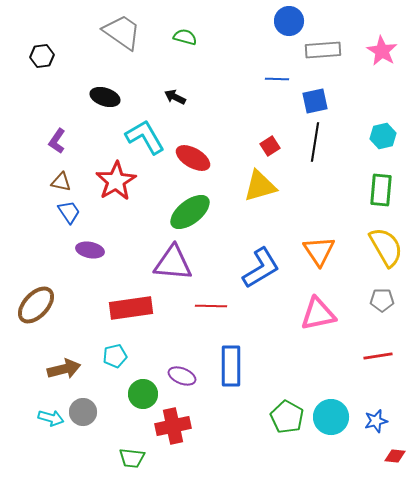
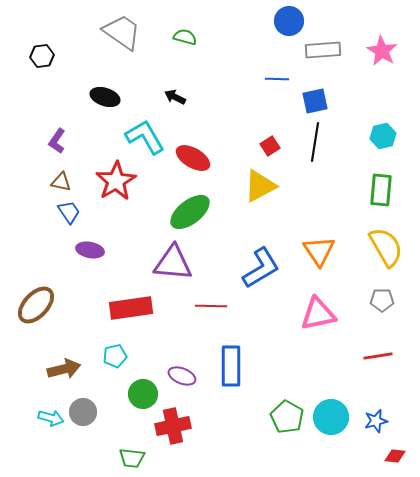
yellow triangle at (260, 186): rotated 12 degrees counterclockwise
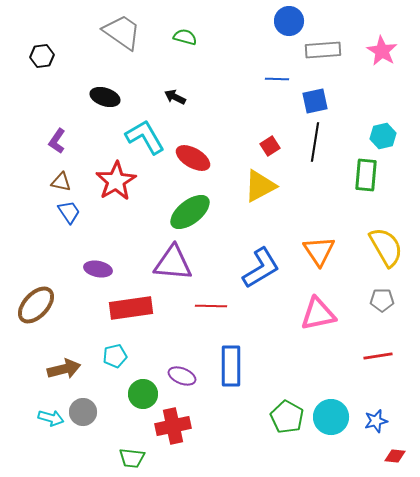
green rectangle at (381, 190): moved 15 px left, 15 px up
purple ellipse at (90, 250): moved 8 px right, 19 px down
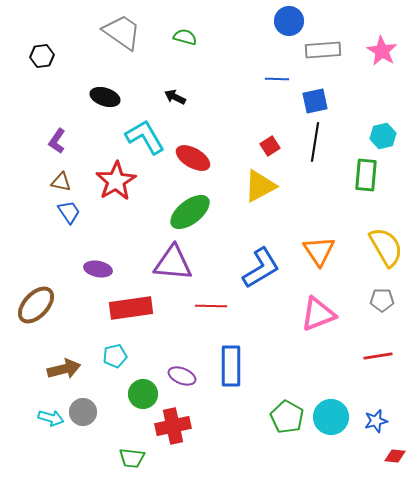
pink triangle at (318, 314): rotated 9 degrees counterclockwise
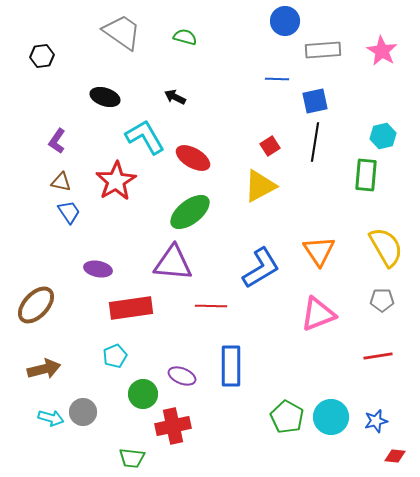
blue circle at (289, 21): moved 4 px left
cyan pentagon at (115, 356): rotated 10 degrees counterclockwise
brown arrow at (64, 369): moved 20 px left
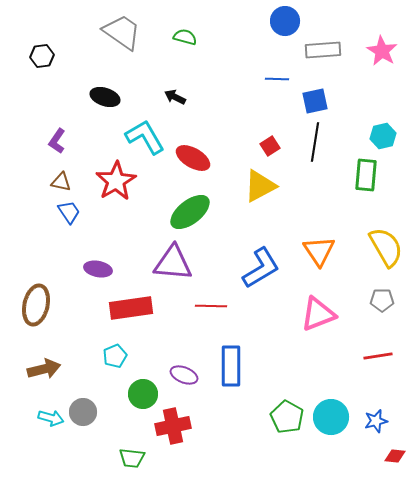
brown ellipse at (36, 305): rotated 30 degrees counterclockwise
purple ellipse at (182, 376): moved 2 px right, 1 px up
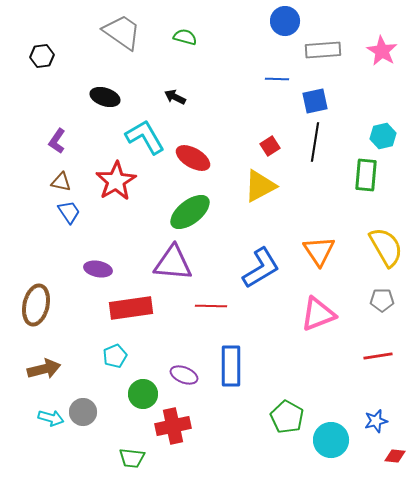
cyan circle at (331, 417): moved 23 px down
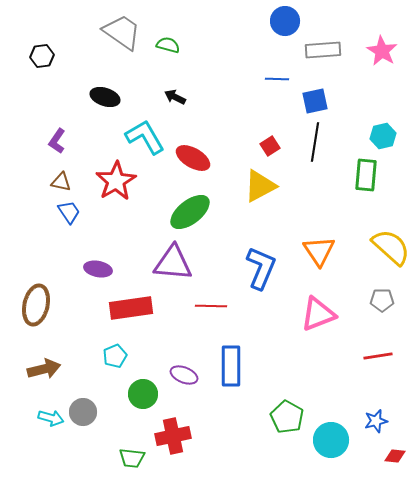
green semicircle at (185, 37): moved 17 px left, 8 px down
yellow semicircle at (386, 247): moved 5 px right; rotated 18 degrees counterclockwise
blue L-shape at (261, 268): rotated 36 degrees counterclockwise
red cross at (173, 426): moved 10 px down
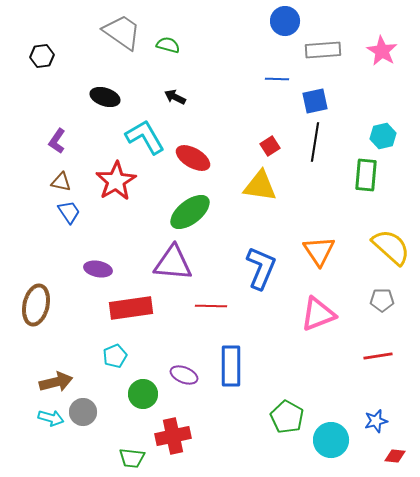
yellow triangle at (260, 186): rotated 36 degrees clockwise
brown arrow at (44, 369): moved 12 px right, 13 px down
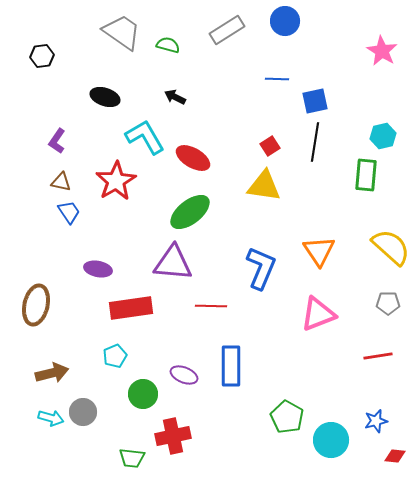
gray rectangle at (323, 50): moved 96 px left, 20 px up; rotated 28 degrees counterclockwise
yellow triangle at (260, 186): moved 4 px right
gray pentagon at (382, 300): moved 6 px right, 3 px down
brown arrow at (56, 382): moved 4 px left, 9 px up
